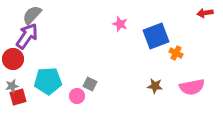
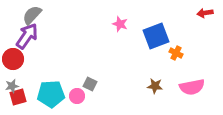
cyan pentagon: moved 3 px right, 13 px down
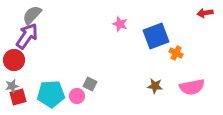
red circle: moved 1 px right, 1 px down
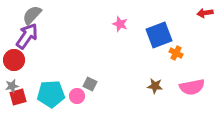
blue square: moved 3 px right, 1 px up
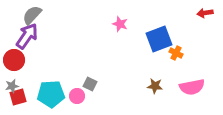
blue square: moved 4 px down
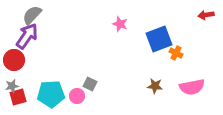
red arrow: moved 1 px right, 2 px down
